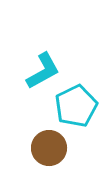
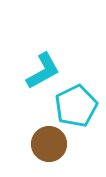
brown circle: moved 4 px up
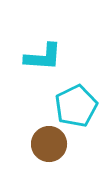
cyan L-shape: moved 14 px up; rotated 33 degrees clockwise
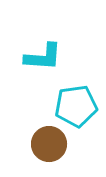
cyan pentagon: rotated 18 degrees clockwise
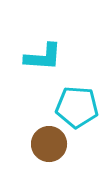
cyan pentagon: moved 1 px right, 1 px down; rotated 12 degrees clockwise
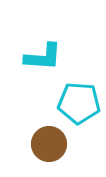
cyan pentagon: moved 2 px right, 4 px up
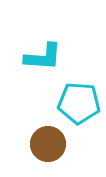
brown circle: moved 1 px left
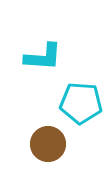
cyan pentagon: moved 2 px right
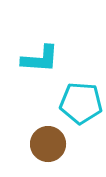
cyan L-shape: moved 3 px left, 2 px down
